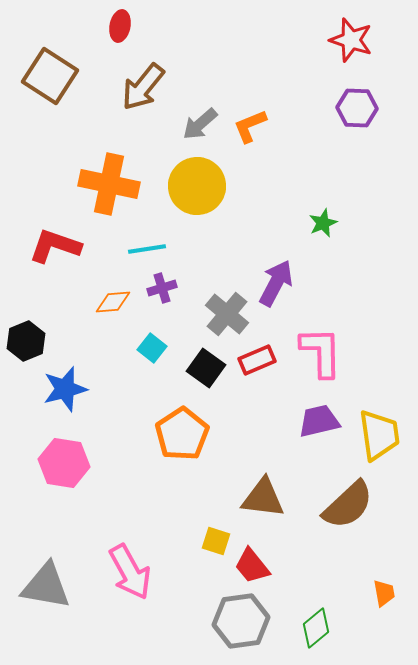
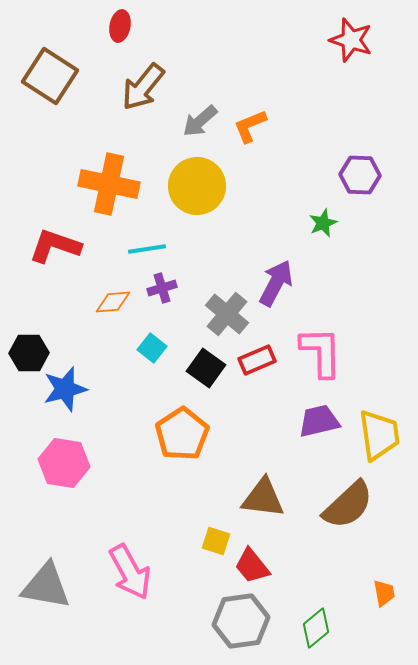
purple hexagon: moved 3 px right, 67 px down
gray arrow: moved 3 px up
black hexagon: moved 3 px right, 12 px down; rotated 21 degrees clockwise
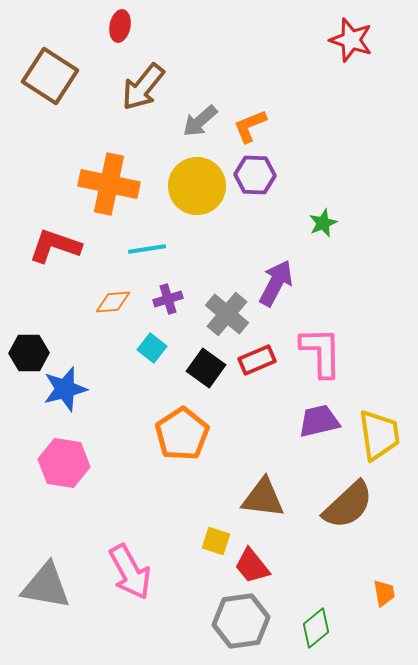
purple hexagon: moved 105 px left
purple cross: moved 6 px right, 11 px down
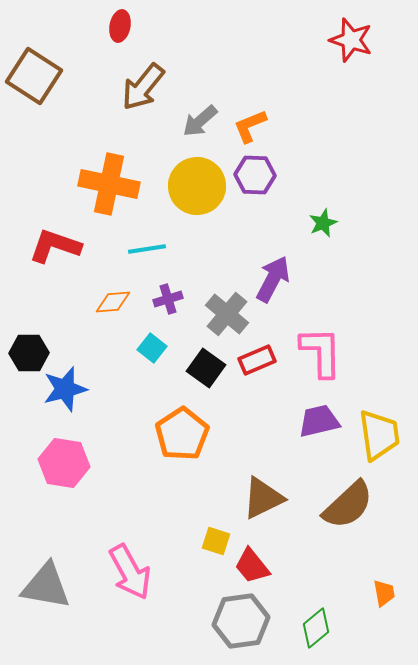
brown square: moved 16 px left
purple arrow: moved 3 px left, 4 px up
brown triangle: rotated 33 degrees counterclockwise
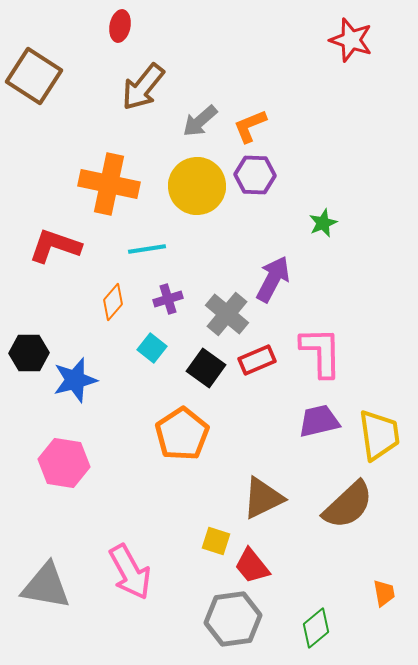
orange diamond: rotated 45 degrees counterclockwise
blue star: moved 10 px right, 9 px up
gray hexagon: moved 8 px left, 2 px up
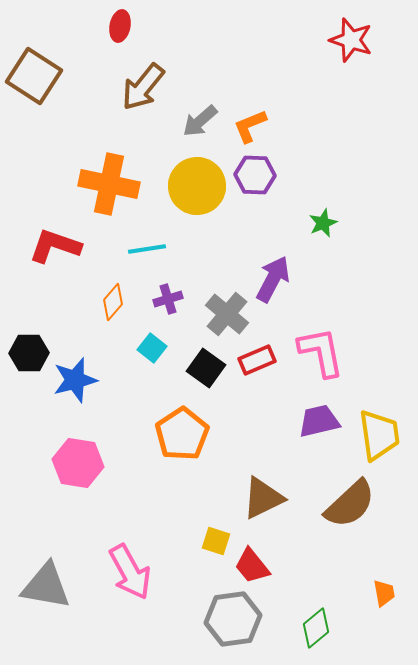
pink L-shape: rotated 10 degrees counterclockwise
pink hexagon: moved 14 px right
brown semicircle: moved 2 px right, 1 px up
